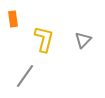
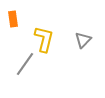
gray line: moved 12 px up
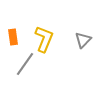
orange rectangle: moved 18 px down
yellow L-shape: rotated 8 degrees clockwise
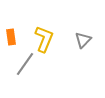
orange rectangle: moved 2 px left
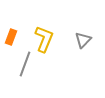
orange rectangle: rotated 28 degrees clockwise
gray line: rotated 15 degrees counterclockwise
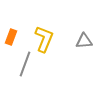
gray triangle: moved 1 px right, 1 px down; rotated 42 degrees clockwise
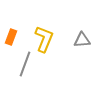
gray triangle: moved 2 px left, 1 px up
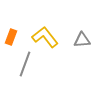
yellow L-shape: moved 1 px right, 2 px up; rotated 60 degrees counterclockwise
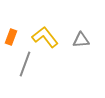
gray triangle: moved 1 px left
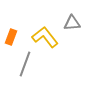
gray triangle: moved 9 px left, 17 px up
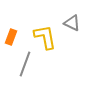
gray triangle: rotated 30 degrees clockwise
yellow L-shape: rotated 28 degrees clockwise
